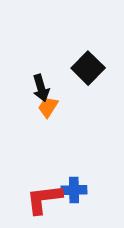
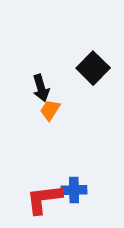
black square: moved 5 px right
orange trapezoid: moved 2 px right, 3 px down
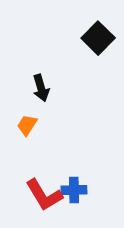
black square: moved 5 px right, 30 px up
orange trapezoid: moved 23 px left, 15 px down
red L-shape: moved 4 px up; rotated 114 degrees counterclockwise
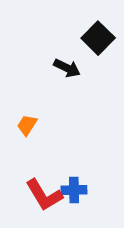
black arrow: moved 26 px right, 20 px up; rotated 48 degrees counterclockwise
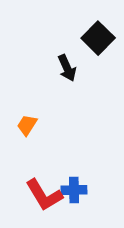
black arrow: rotated 40 degrees clockwise
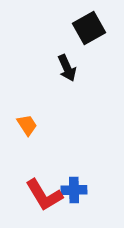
black square: moved 9 px left, 10 px up; rotated 16 degrees clockwise
orange trapezoid: rotated 115 degrees clockwise
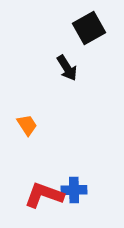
black arrow: rotated 8 degrees counterclockwise
red L-shape: rotated 141 degrees clockwise
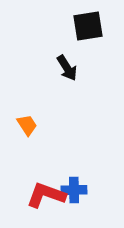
black square: moved 1 px left, 2 px up; rotated 20 degrees clockwise
red L-shape: moved 2 px right
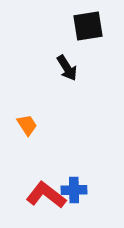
red L-shape: rotated 18 degrees clockwise
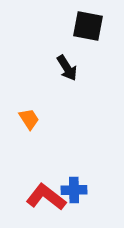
black square: rotated 20 degrees clockwise
orange trapezoid: moved 2 px right, 6 px up
red L-shape: moved 2 px down
